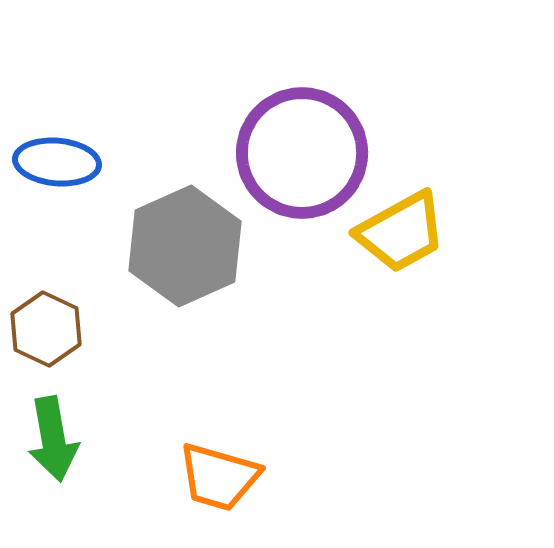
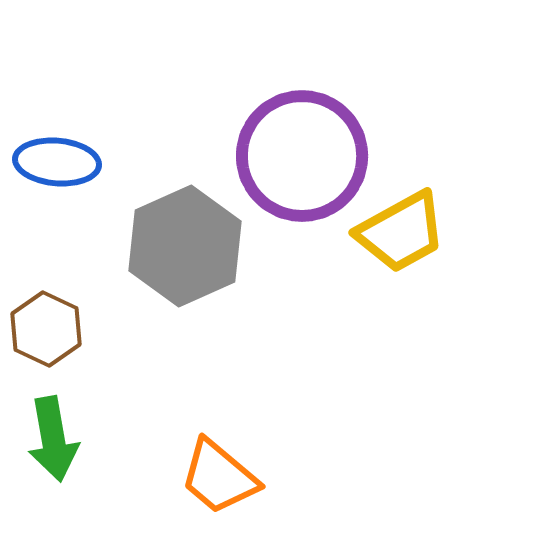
purple circle: moved 3 px down
orange trapezoid: rotated 24 degrees clockwise
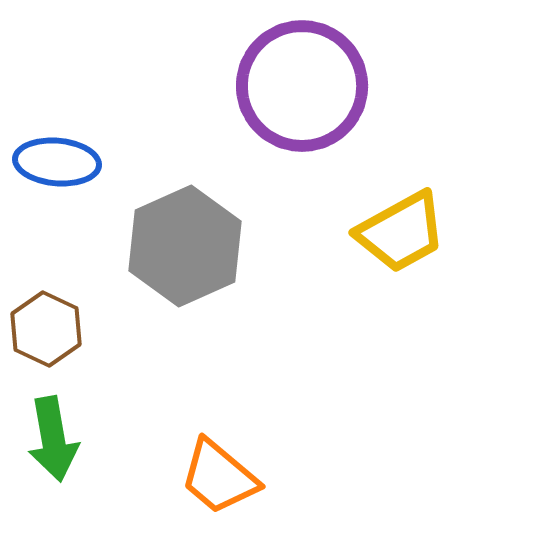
purple circle: moved 70 px up
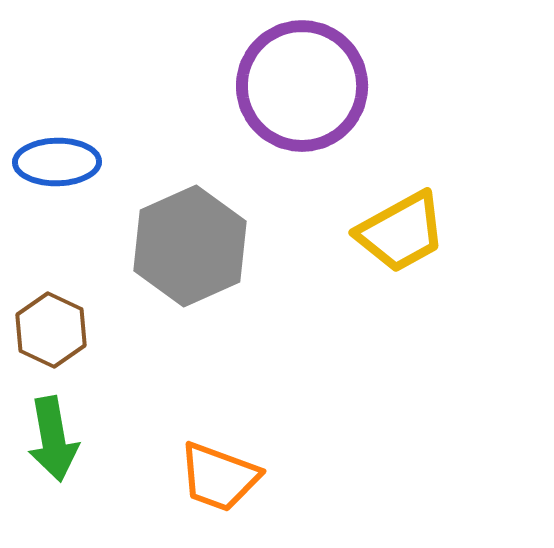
blue ellipse: rotated 6 degrees counterclockwise
gray hexagon: moved 5 px right
brown hexagon: moved 5 px right, 1 px down
orange trapezoid: rotated 20 degrees counterclockwise
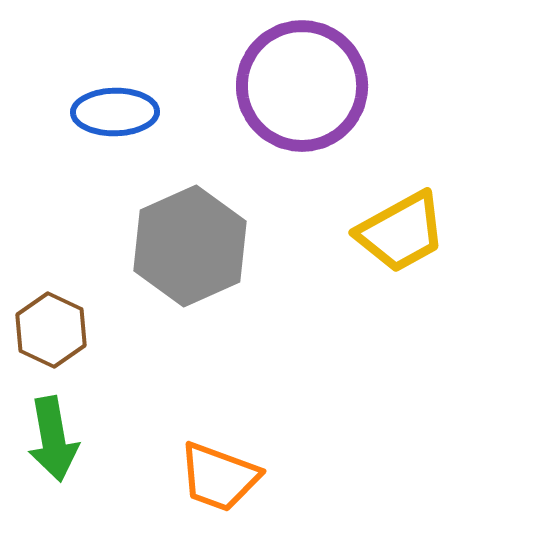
blue ellipse: moved 58 px right, 50 px up
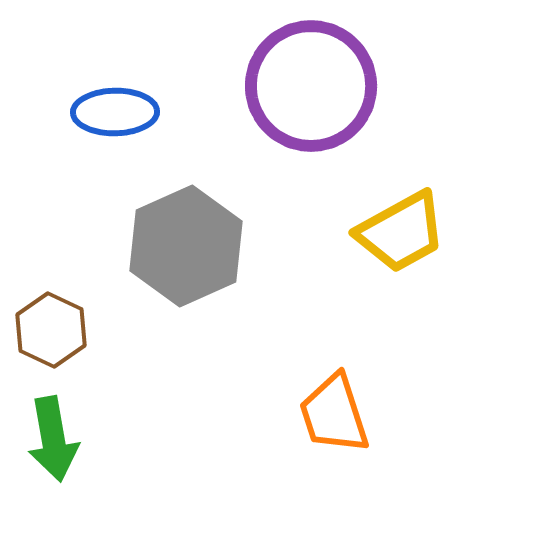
purple circle: moved 9 px right
gray hexagon: moved 4 px left
orange trapezoid: moved 115 px right, 63 px up; rotated 52 degrees clockwise
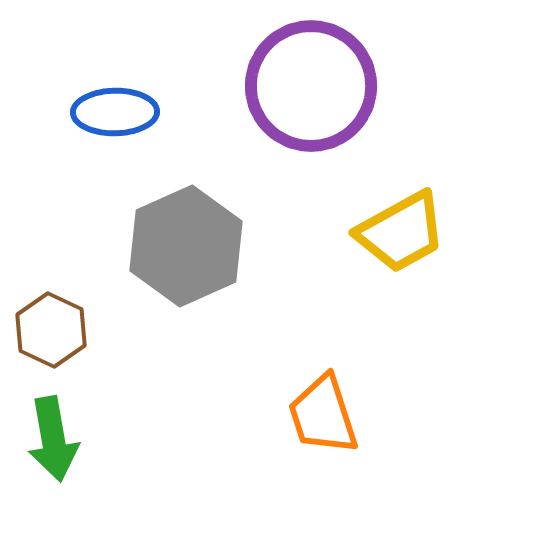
orange trapezoid: moved 11 px left, 1 px down
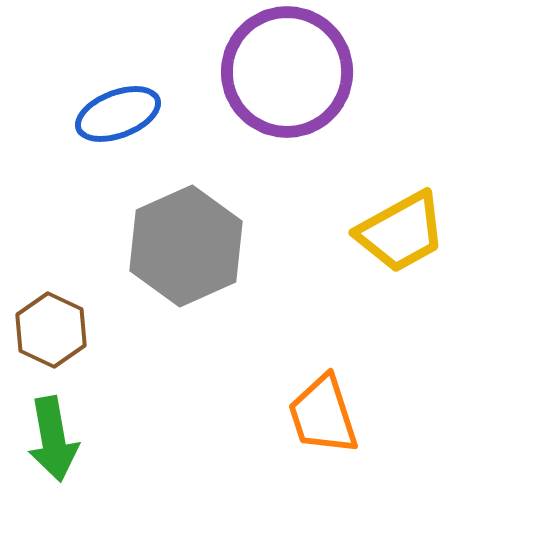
purple circle: moved 24 px left, 14 px up
blue ellipse: moved 3 px right, 2 px down; rotated 20 degrees counterclockwise
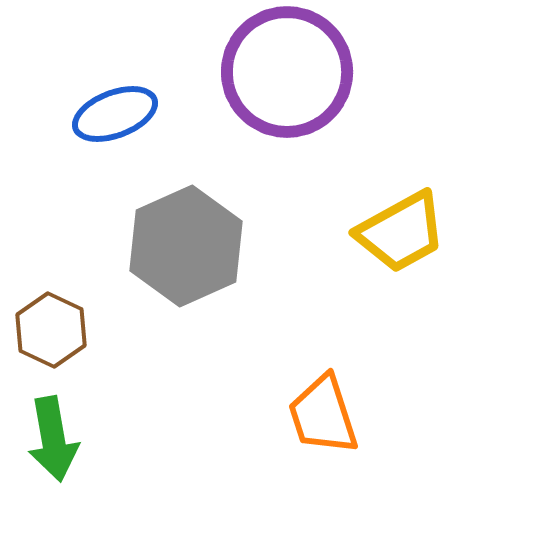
blue ellipse: moved 3 px left
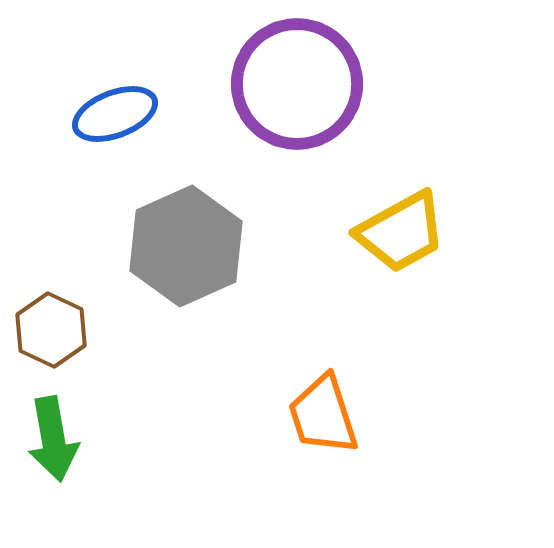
purple circle: moved 10 px right, 12 px down
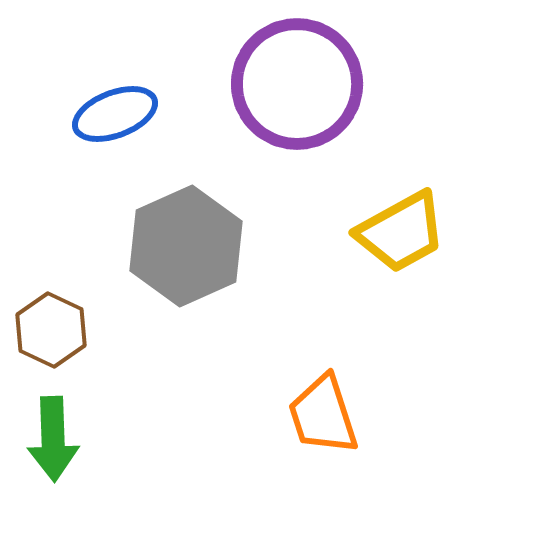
green arrow: rotated 8 degrees clockwise
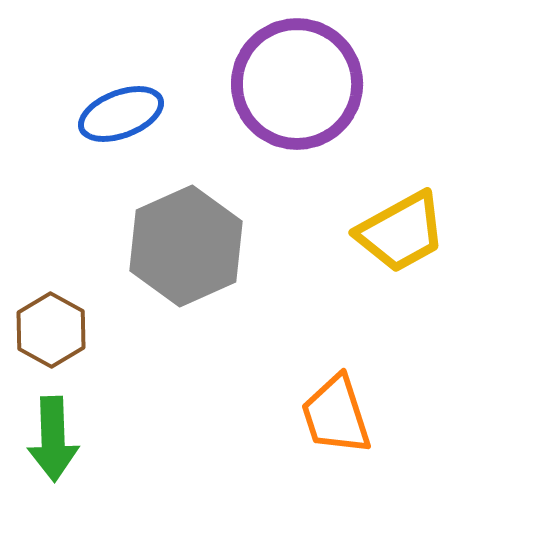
blue ellipse: moved 6 px right
brown hexagon: rotated 4 degrees clockwise
orange trapezoid: moved 13 px right
